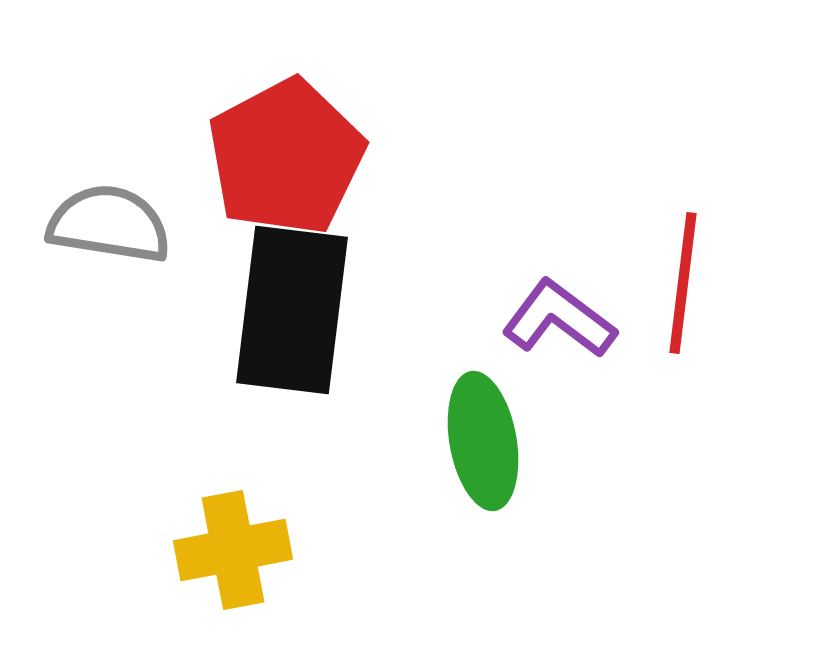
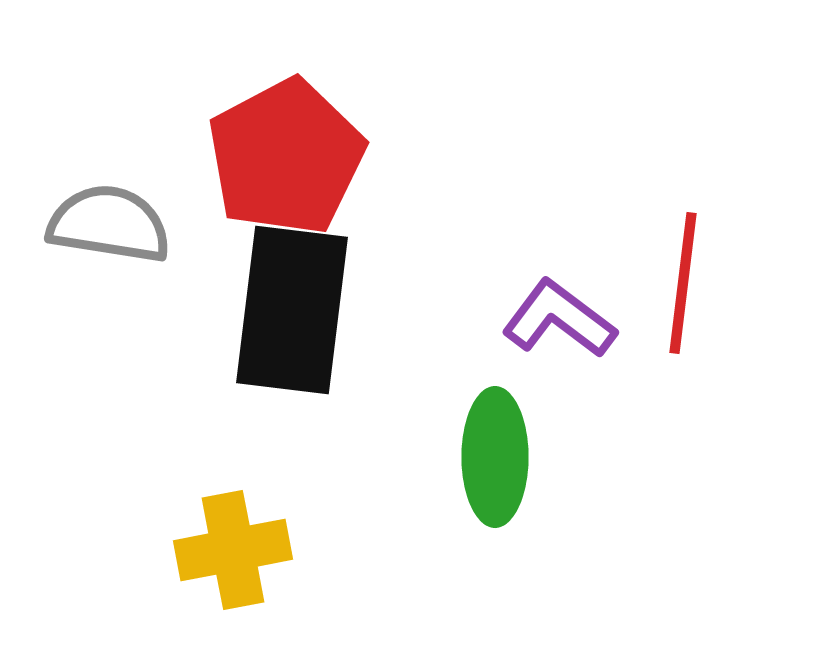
green ellipse: moved 12 px right, 16 px down; rotated 10 degrees clockwise
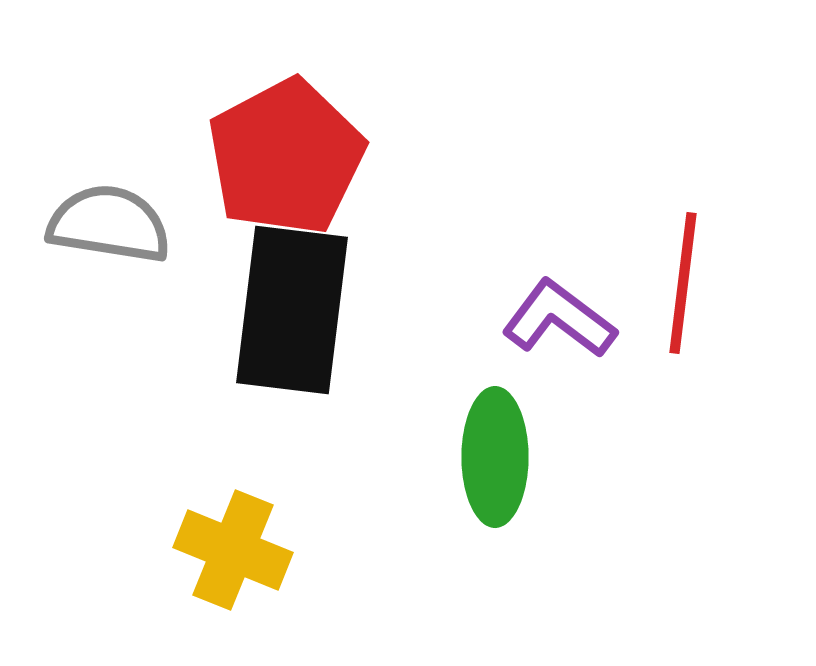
yellow cross: rotated 33 degrees clockwise
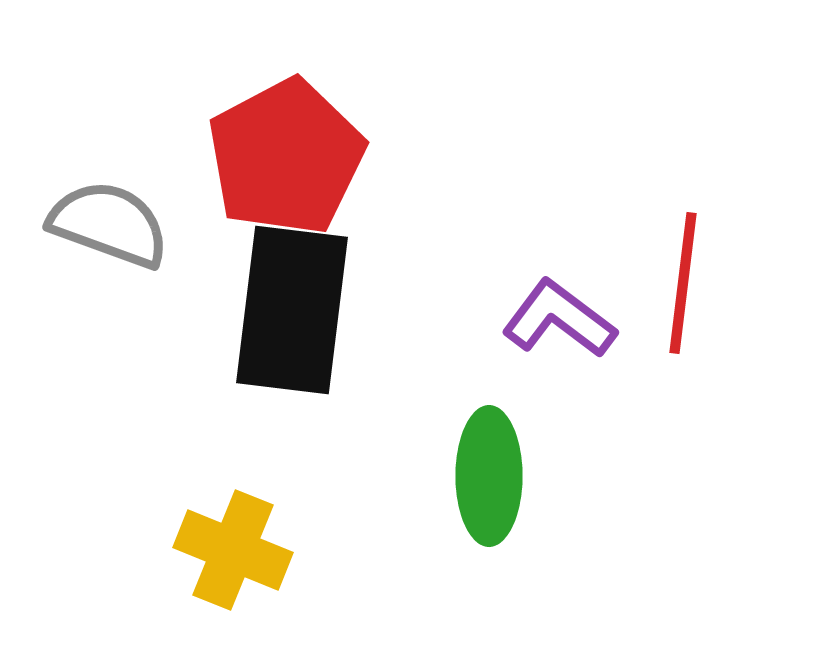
gray semicircle: rotated 11 degrees clockwise
green ellipse: moved 6 px left, 19 px down
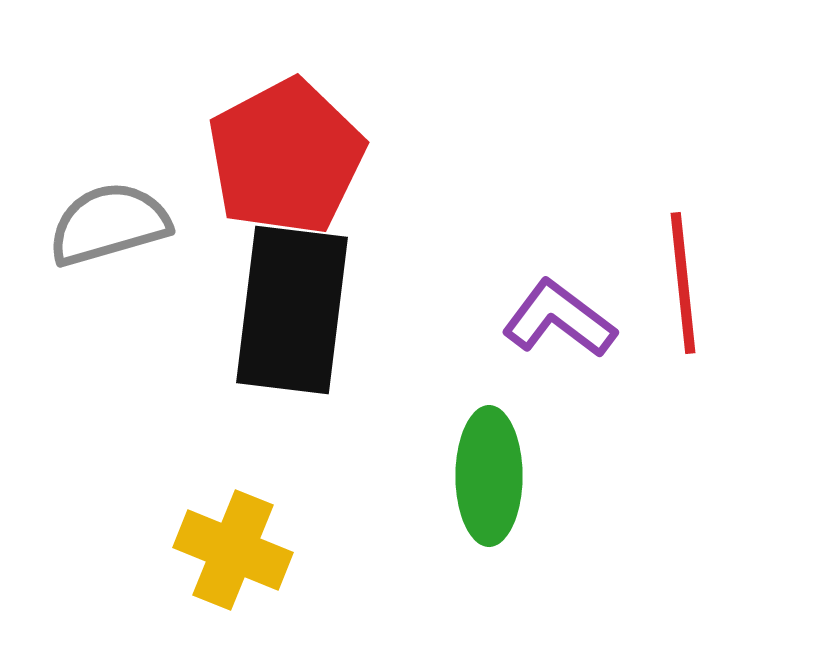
gray semicircle: rotated 36 degrees counterclockwise
red line: rotated 13 degrees counterclockwise
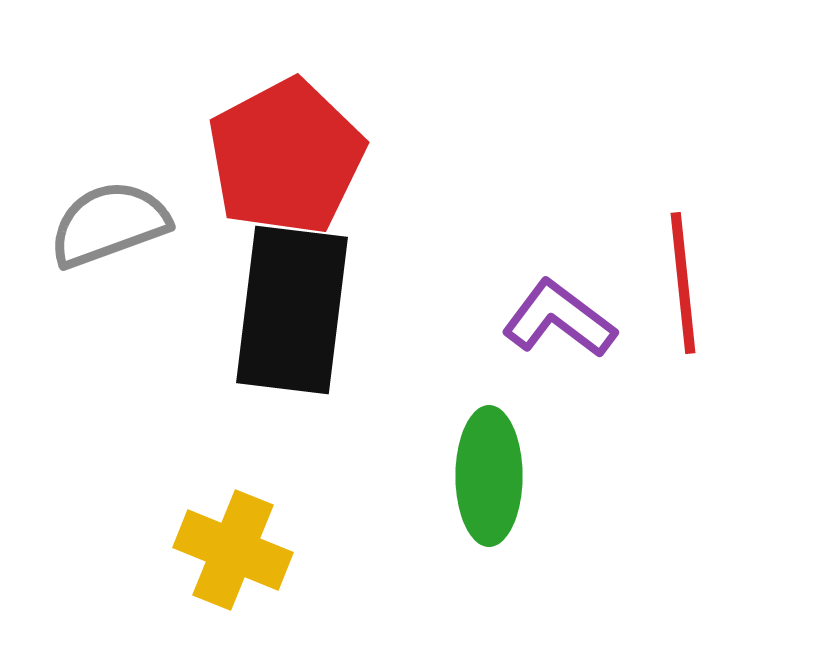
gray semicircle: rotated 4 degrees counterclockwise
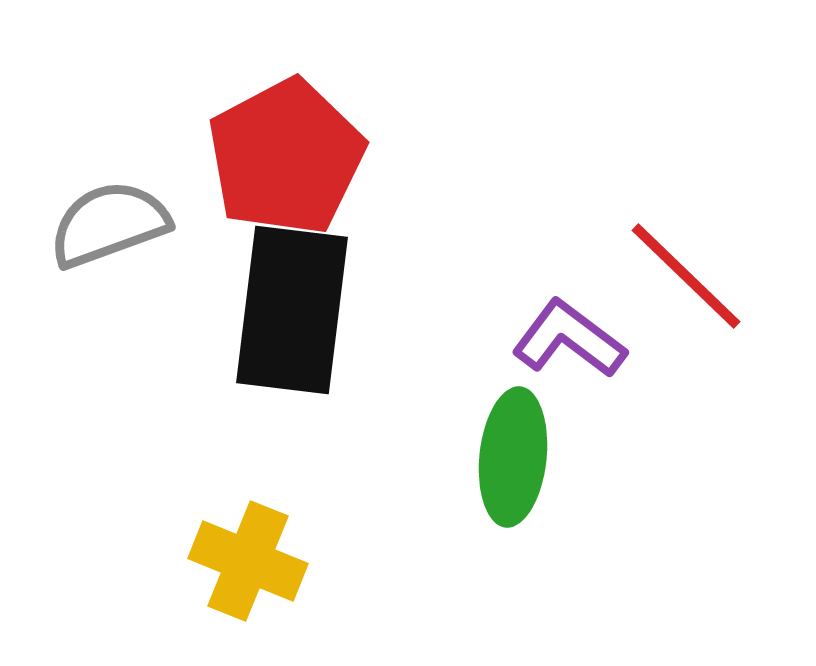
red line: moved 3 px right, 7 px up; rotated 40 degrees counterclockwise
purple L-shape: moved 10 px right, 20 px down
green ellipse: moved 24 px right, 19 px up; rotated 6 degrees clockwise
yellow cross: moved 15 px right, 11 px down
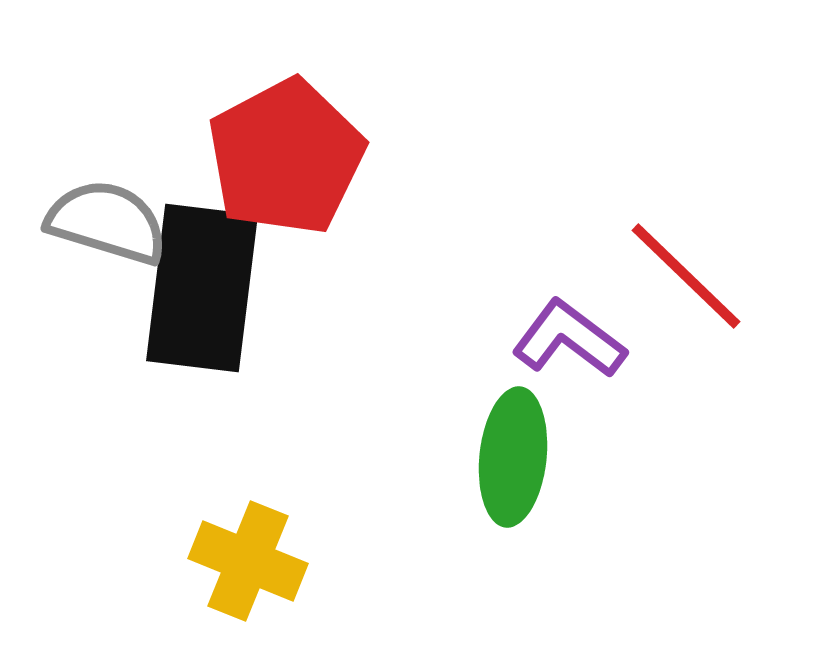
gray semicircle: moved 2 px left, 2 px up; rotated 37 degrees clockwise
black rectangle: moved 90 px left, 22 px up
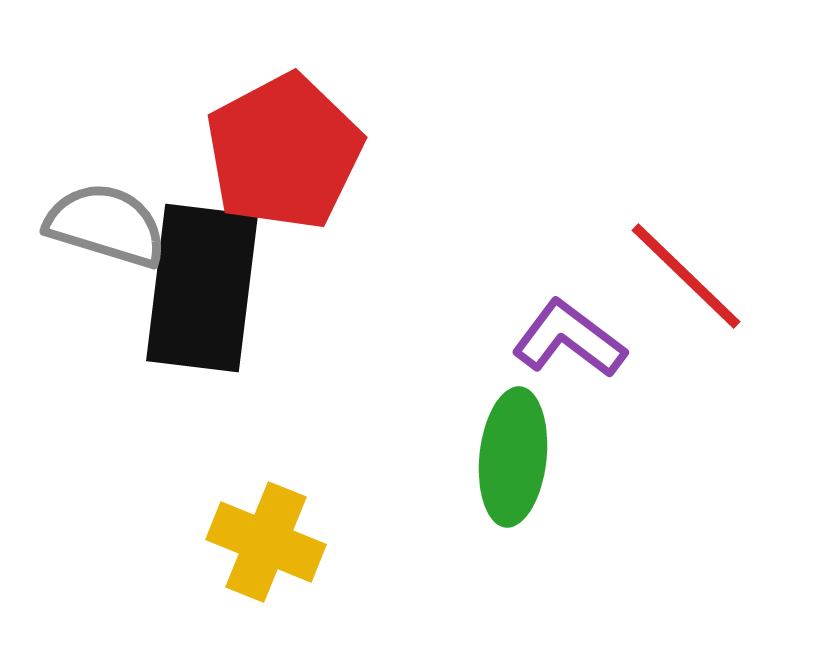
red pentagon: moved 2 px left, 5 px up
gray semicircle: moved 1 px left, 3 px down
yellow cross: moved 18 px right, 19 px up
